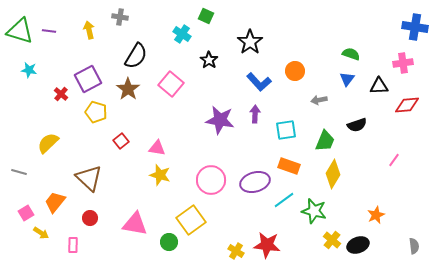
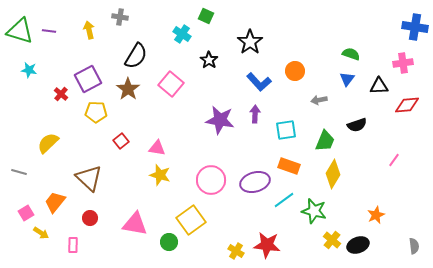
yellow pentagon at (96, 112): rotated 15 degrees counterclockwise
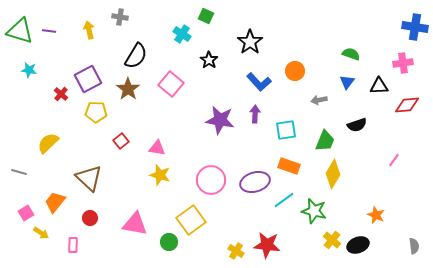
blue triangle at (347, 79): moved 3 px down
orange star at (376, 215): rotated 24 degrees counterclockwise
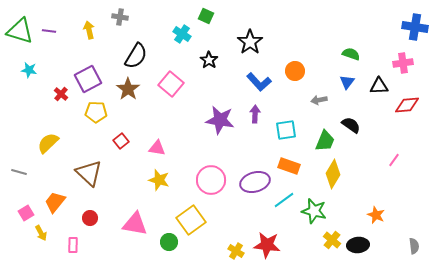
black semicircle at (357, 125): moved 6 px left; rotated 126 degrees counterclockwise
yellow star at (160, 175): moved 1 px left, 5 px down
brown triangle at (89, 178): moved 5 px up
yellow arrow at (41, 233): rotated 28 degrees clockwise
black ellipse at (358, 245): rotated 15 degrees clockwise
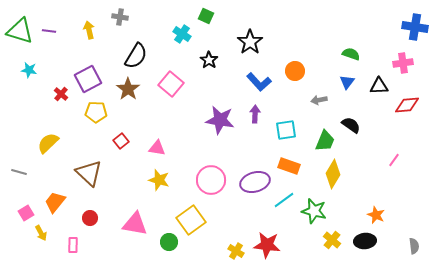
black ellipse at (358, 245): moved 7 px right, 4 px up
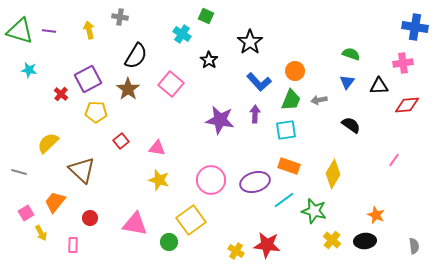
green trapezoid at (325, 141): moved 34 px left, 41 px up
brown triangle at (89, 173): moved 7 px left, 3 px up
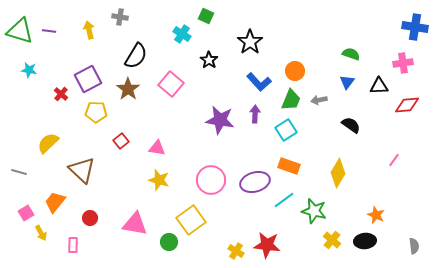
cyan square at (286, 130): rotated 25 degrees counterclockwise
yellow diamond at (333, 174): moved 5 px right, 1 px up
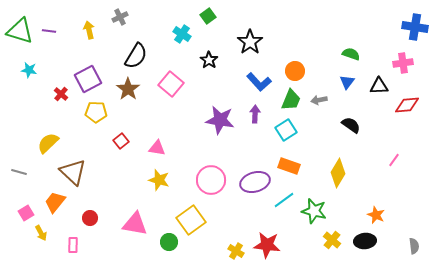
green square at (206, 16): moved 2 px right; rotated 28 degrees clockwise
gray cross at (120, 17): rotated 35 degrees counterclockwise
brown triangle at (82, 170): moved 9 px left, 2 px down
